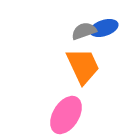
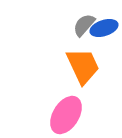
gray semicircle: moved 6 px up; rotated 30 degrees counterclockwise
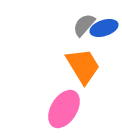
orange trapezoid: rotated 6 degrees counterclockwise
pink ellipse: moved 2 px left, 6 px up
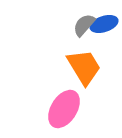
blue ellipse: moved 4 px up
orange trapezoid: moved 1 px right, 1 px down
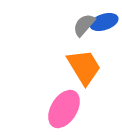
blue ellipse: moved 2 px up
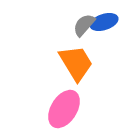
orange trapezoid: moved 8 px left, 4 px up
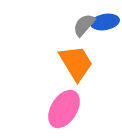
blue ellipse: moved 1 px right; rotated 8 degrees clockwise
